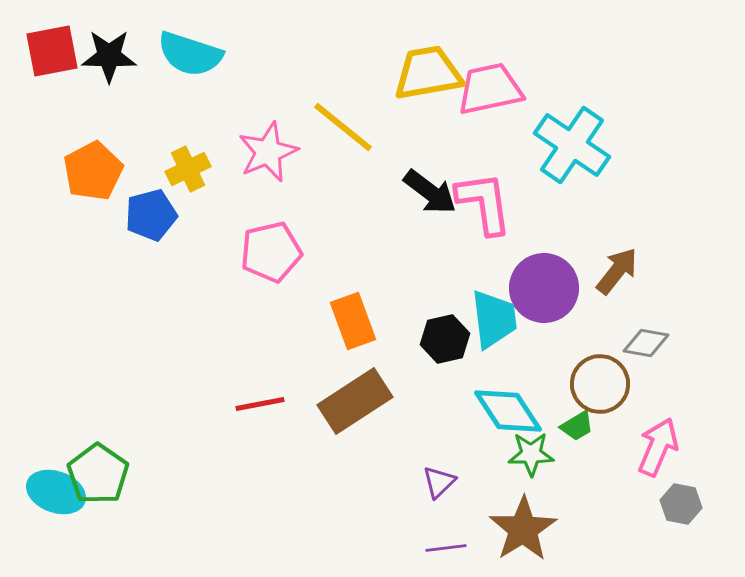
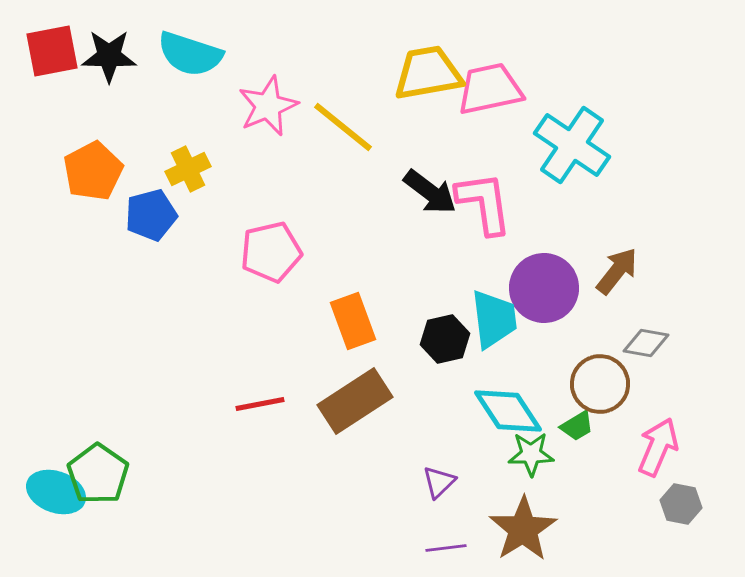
pink star: moved 46 px up
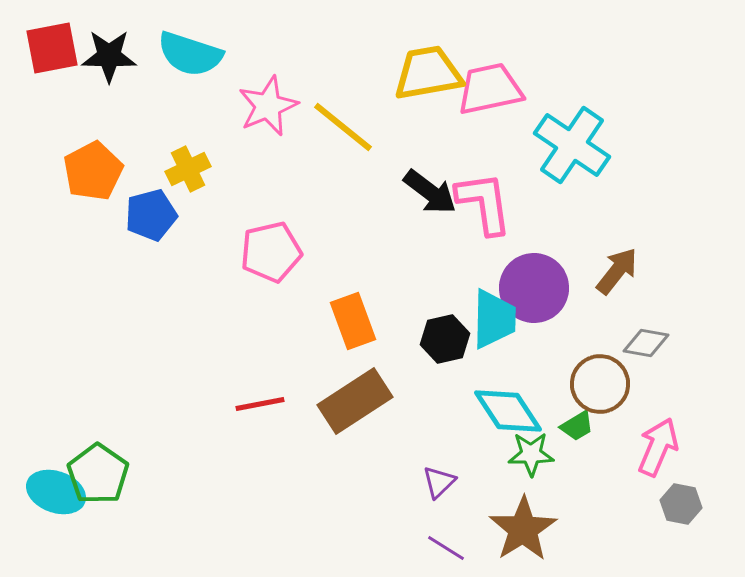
red square: moved 3 px up
purple circle: moved 10 px left
cyan trapezoid: rotated 8 degrees clockwise
purple line: rotated 39 degrees clockwise
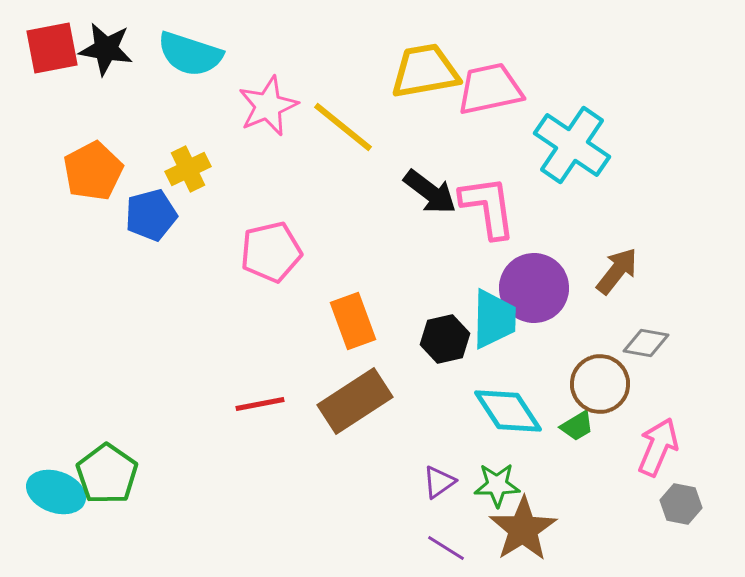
black star: moved 3 px left, 7 px up; rotated 8 degrees clockwise
yellow trapezoid: moved 3 px left, 2 px up
pink L-shape: moved 4 px right, 4 px down
green star: moved 34 px left, 31 px down
green pentagon: moved 9 px right
purple triangle: rotated 9 degrees clockwise
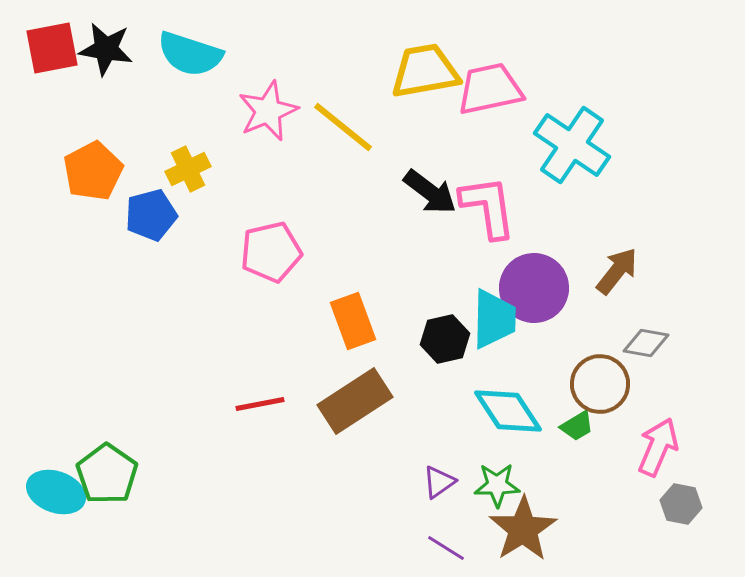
pink star: moved 5 px down
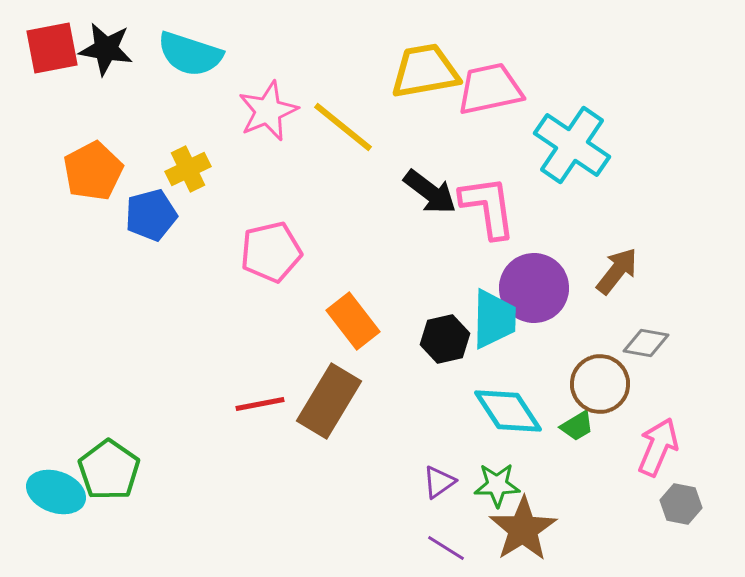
orange rectangle: rotated 18 degrees counterclockwise
brown rectangle: moved 26 px left; rotated 26 degrees counterclockwise
green pentagon: moved 2 px right, 4 px up
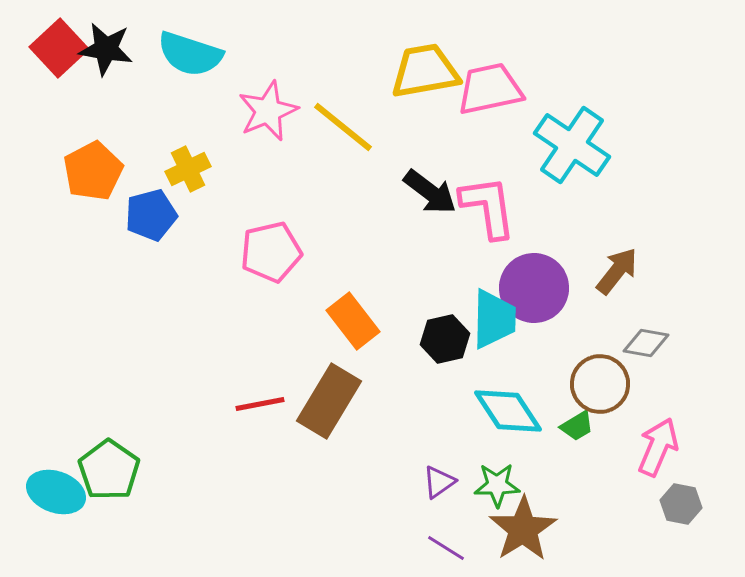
red square: moved 7 px right; rotated 32 degrees counterclockwise
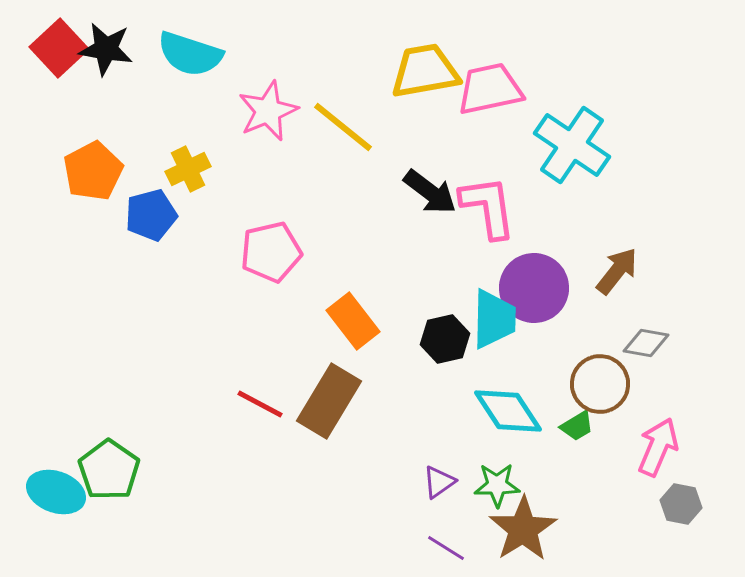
red line: rotated 39 degrees clockwise
